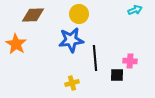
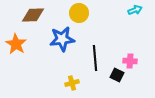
yellow circle: moved 1 px up
blue star: moved 9 px left, 1 px up
black square: rotated 24 degrees clockwise
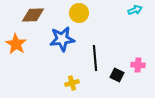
pink cross: moved 8 px right, 4 px down
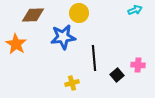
blue star: moved 1 px right, 2 px up
black line: moved 1 px left
black square: rotated 24 degrees clockwise
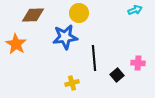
blue star: moved 2 px right
pink cross: moved 2 px up
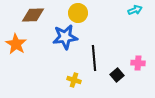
yellow circle: moved 1 px left
yellow cross: moved 2 px right, 3 px up; rotated 32 degrees clockwise
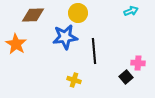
cyan arrow: moved 4 px left, 1 px down
black line: moved 7 px up
black square: moved 9 px right, 2 px down
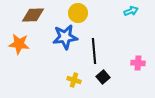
orange star: moved 3 px right; rotated 25 degrees counterclockwise
black square: moved 23 px left
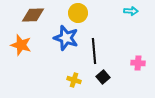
cyan arrow: rotated 24 degrees clockwise
blue star: moved 1 px right, 1 px down; rotated 25 degrees clockwise
orange star: moved 2 px right, 1 px down; rotated 10 degrees clockwise
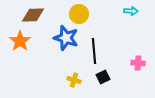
yellow circle: moved 1 px right, 1 px down
orange star: moved 1 px left, 4 px up; rotated 20 degrees clockwise
black square: rotated 16 degrees clockwise
